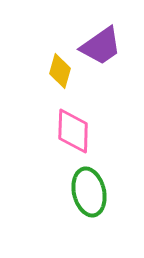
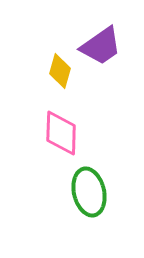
pink diamond: moved 12 px left, 2 px down
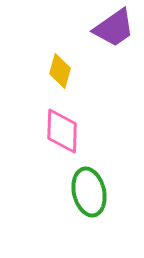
purple trapezoid: moved 13 px right, 18 px up
pink diamond: moved 1 px right, 2 px up
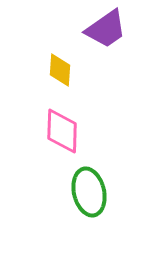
purple trapezoid: moved 8 px left, 1 px down
yellow diamond: moved 1 px up; rotated 12 degrees counterclockwise
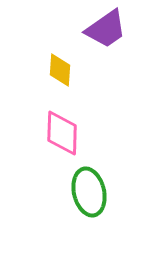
pink diamond: moved 2 px down
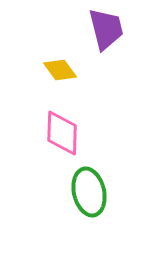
purple trapezoid: rotated 69 degrees counterclockwise
yellow diamond: rotated 40 degrees counterclockwise
